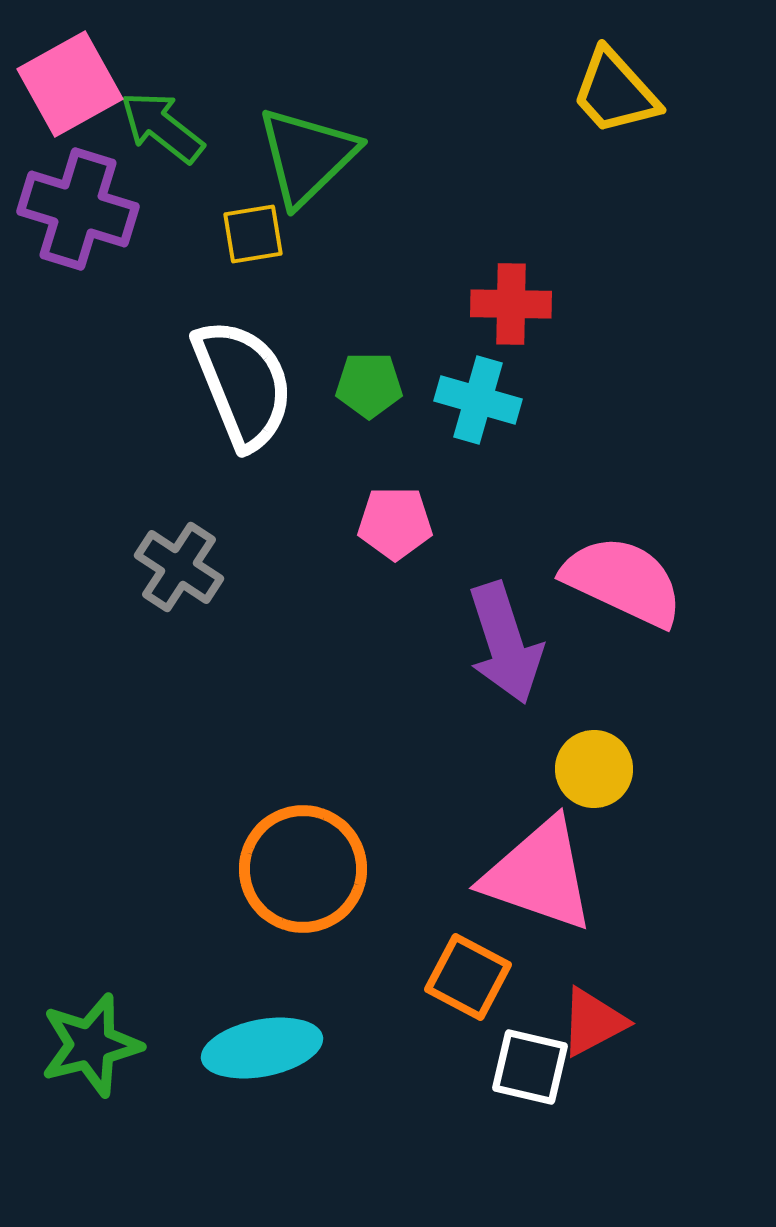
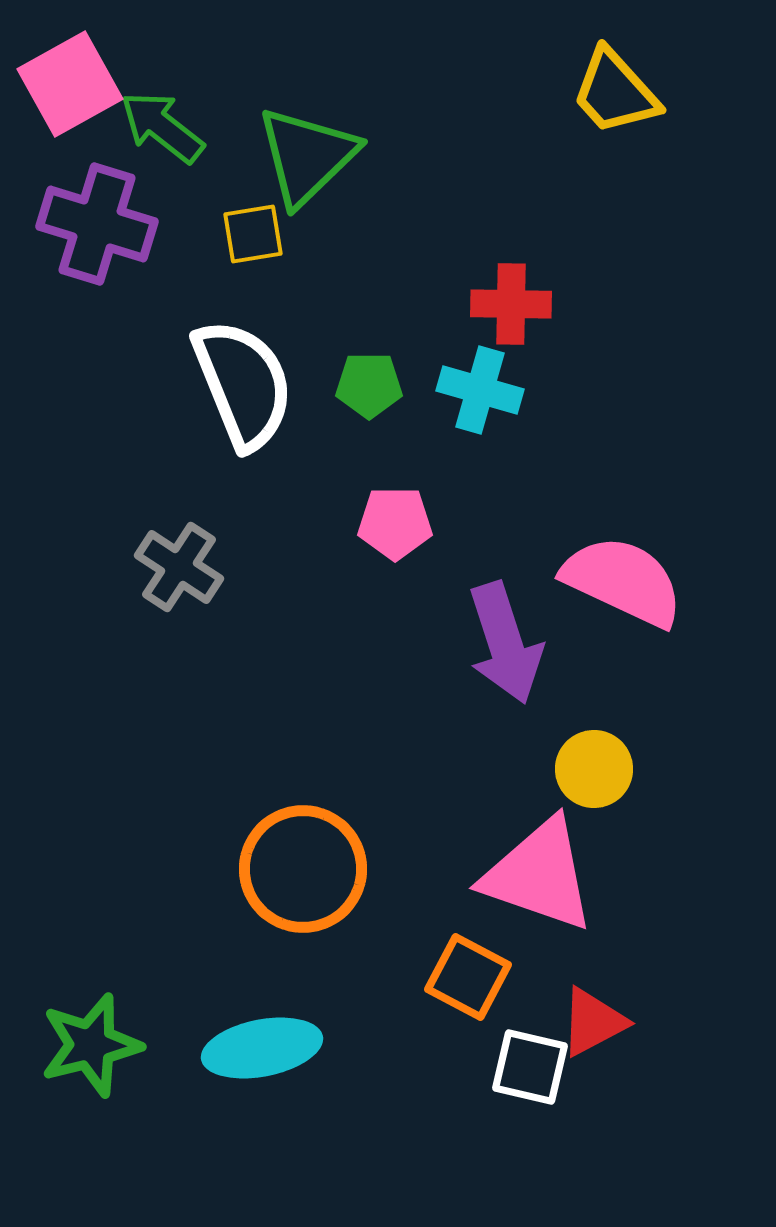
purple cross: moved 19 px right, 15 px down
cyan cross: moved 2 px right, 10 px up
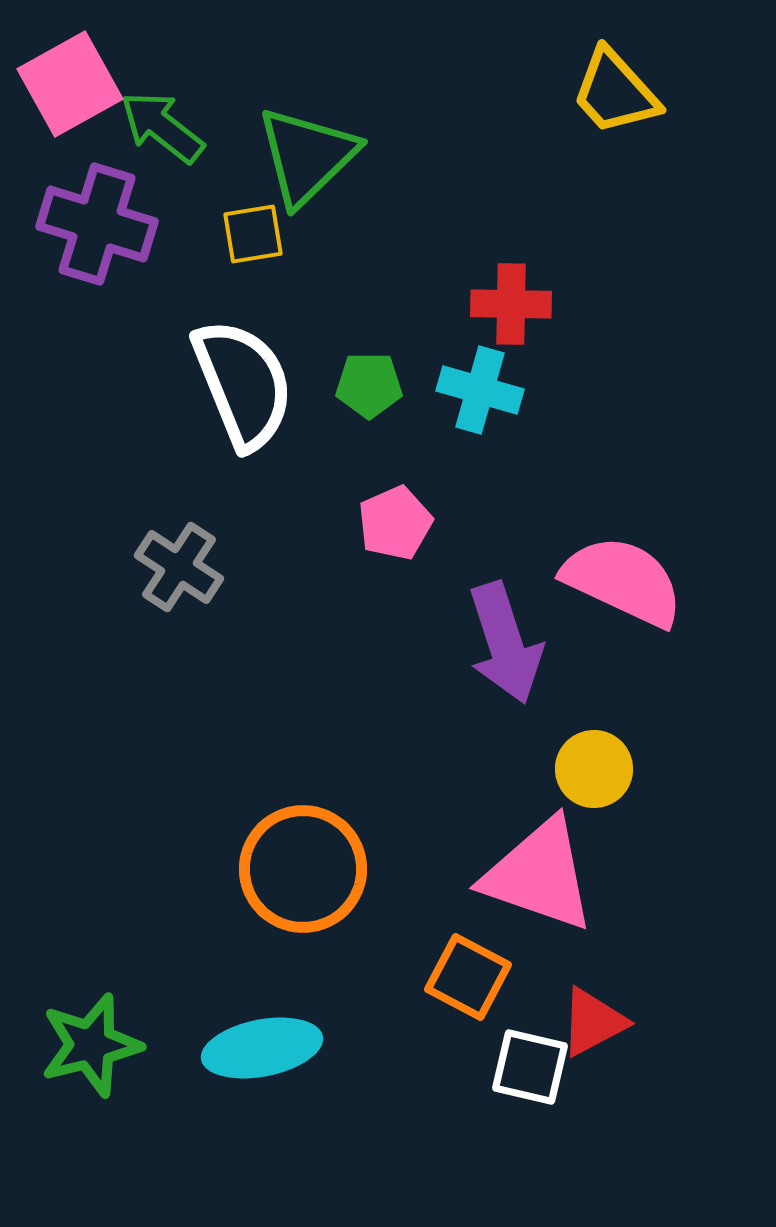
pink pentagon: rotated 24 degrees counterclockwise
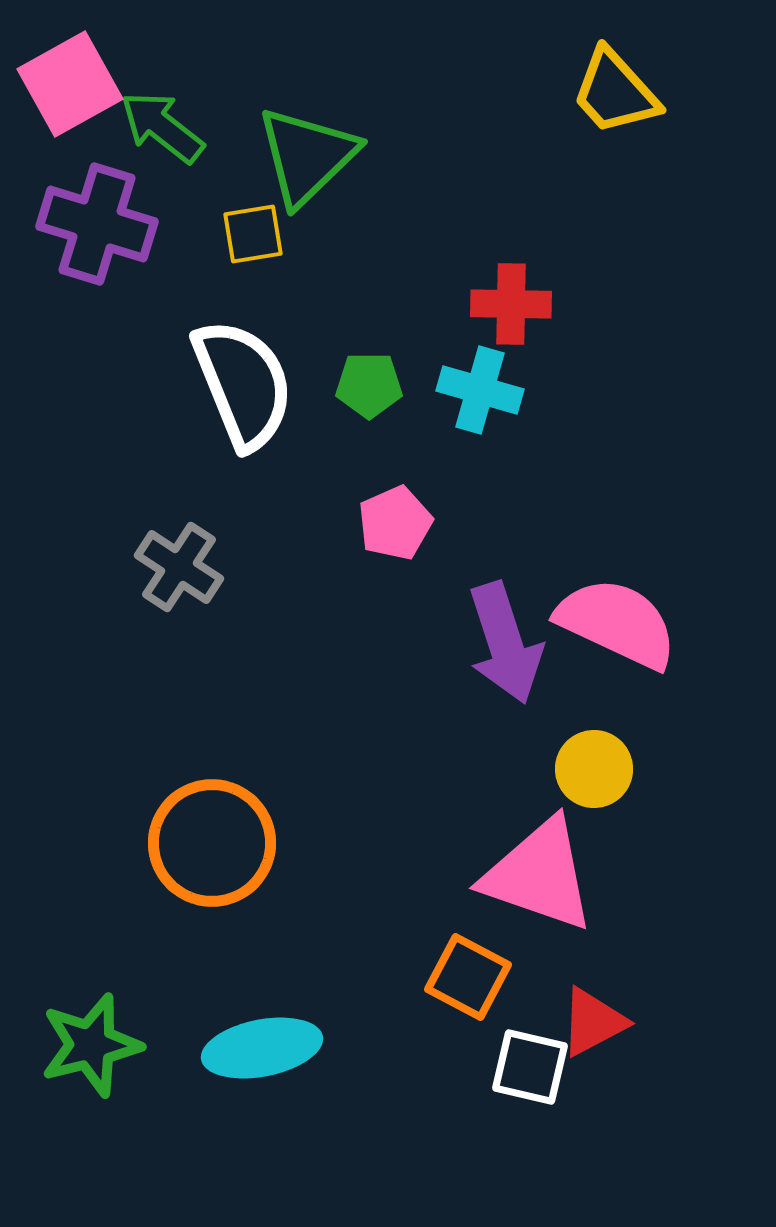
pink semicircle: moved 6 px left, 42 px down
orange circle: moved 91 px left, 26 px up
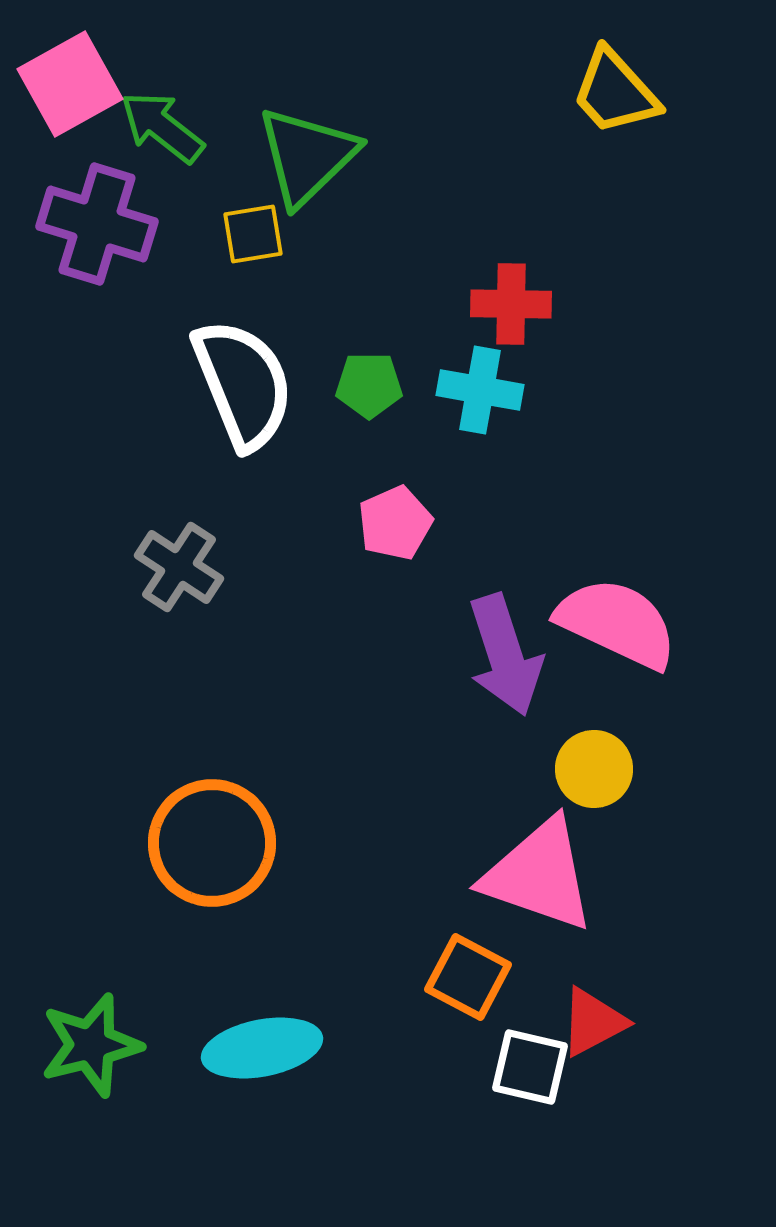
cyan cross: rotated 6 degrees counterclockwise
purple arrow: moved 12 px down
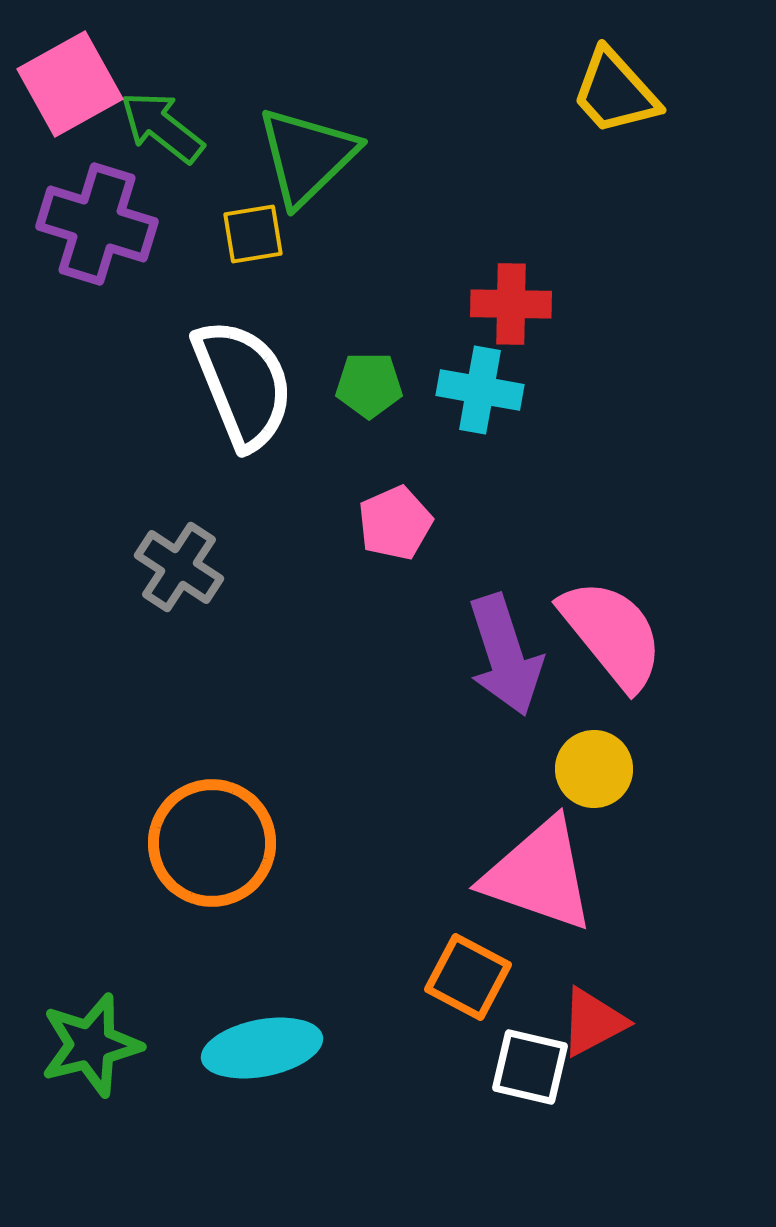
pink semicircle: moved 5 px left, 11 px down; rotated 26 degrees clockwise
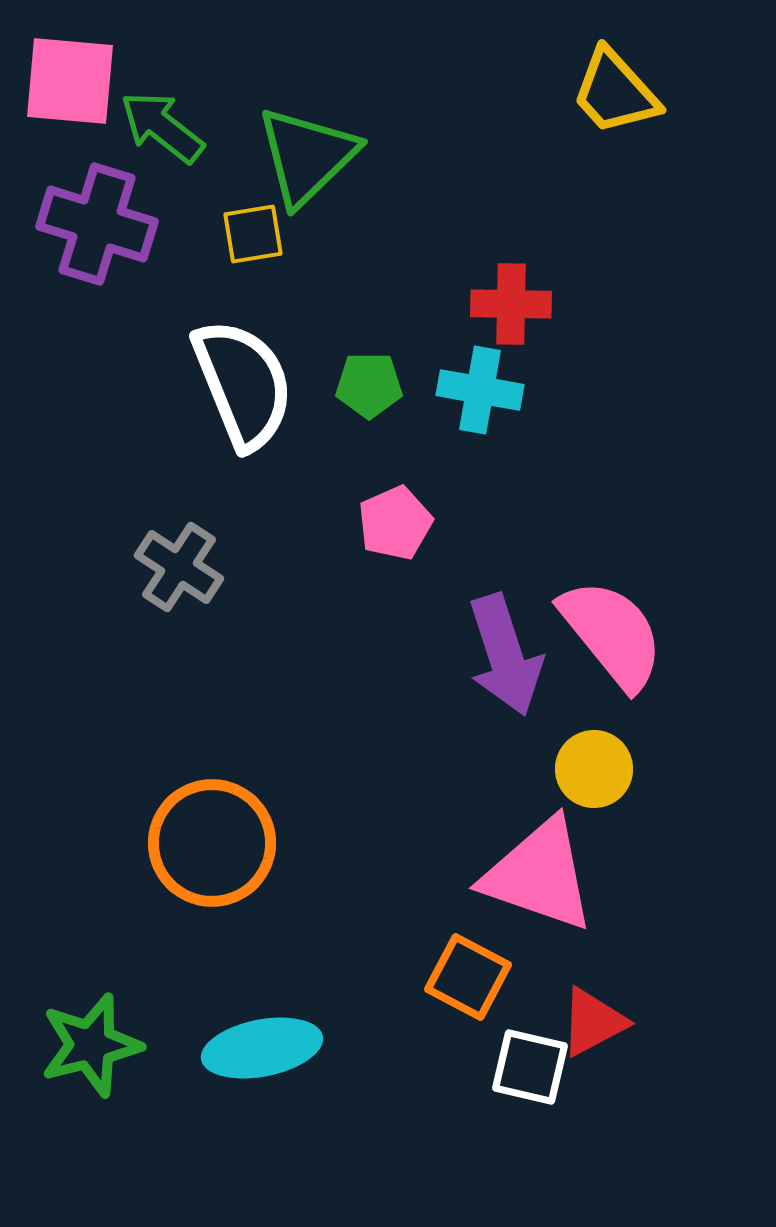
pink square: moved 3 px up; rotated 34 degrees clockwise
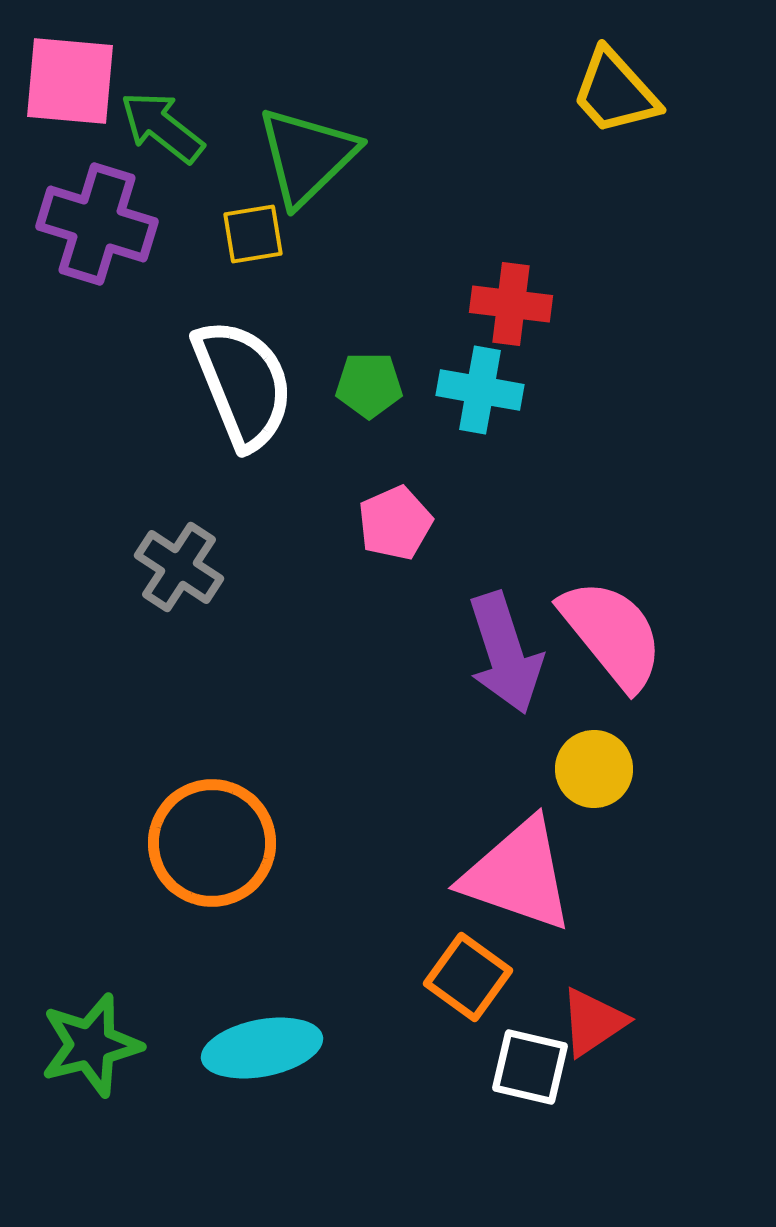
red cross: rotated 6 degrees clockwise
purple arrow: moved 2 px up
pink triangle: moved 21 px left
orange square: rotated 8 degrees clockwise
red triangle: rotated 6 degrees counterclockwise
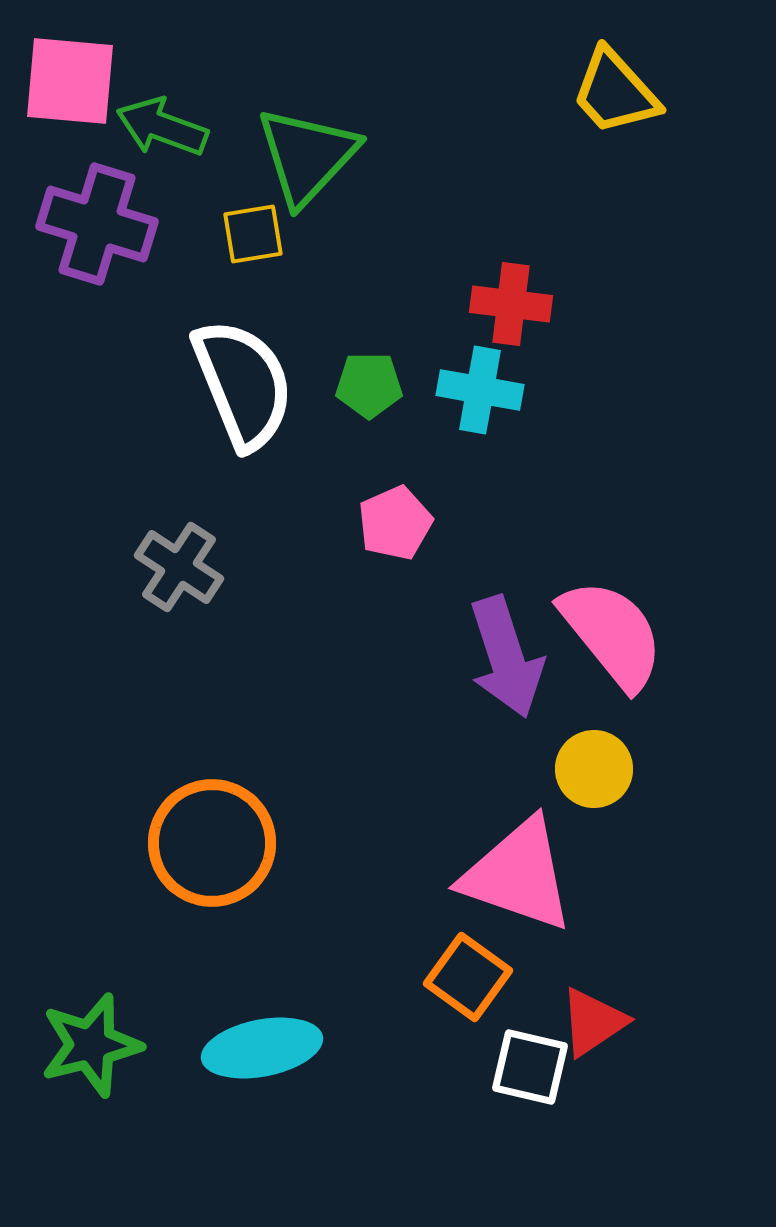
green arrow: rotated 18 degrees counterclockwise
green triangle: rotated 3 degrees counterclockwise
purple arrow: moved 1 px right, 4 px down
